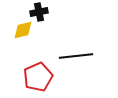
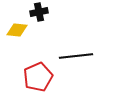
yellow diamond: moved 6 px left; rotated 20 degrees clockwise
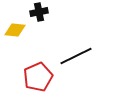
yellow diamond: moved 2 px left
black line: rotated 20 degrees counterclockwise
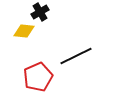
black cross: moved 1 px right; rotated 18 degrees counterclockwise
yellow diamond: moved 9 px right, 1 px down
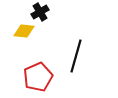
black line: rotated 48 degrees counterclockwise
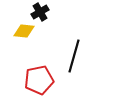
black line: moved 2 px left
red pentagon: moved 1 px right, 3 px down; rotated 12 degrees clockwise
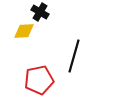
black cross: rotated 30 degrees counterclockwise
yellow diamond: rotated 10 degrees counterclockwise
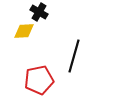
black cross: moved 1 px left
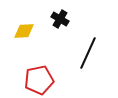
black cross: moved 21 px right, 7 px down
black line: moved 14 px right, 3 px up; rotated 8 degrees clockwise
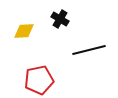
black line: moved 1 px right, 3 px up; rotated 52 degrees clockwise
